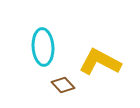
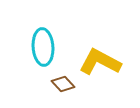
brown diamond: moved 1 px up
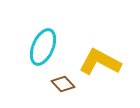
cyan ellipse: rotated 27 degrees clockwise
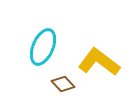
yellow L-shape: moved 1 px left; rotated 9 degrees clockwise
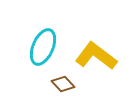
yellow L-shape: moved 3 px left, 6 px up
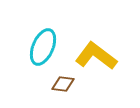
brown diamond: rotated 40 degrees counterclockwise
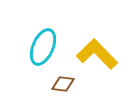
yellow L-shape: moved 1 px right, 2 px up; rotated 9 degrees clockwise
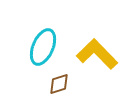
brown diamond: moved 4 px left; rotated 25 degrees counterclockwise
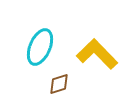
cyan ellipse: moved 3 px left
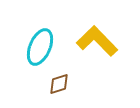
yellow L-shape: moved 13 px up
